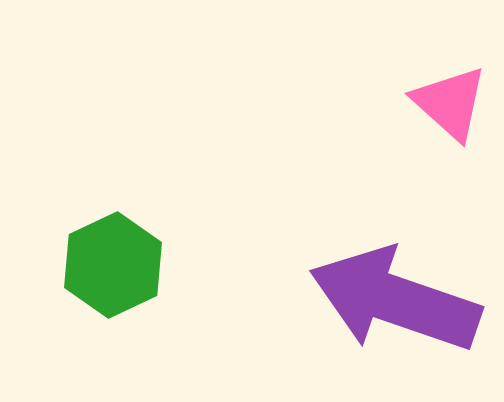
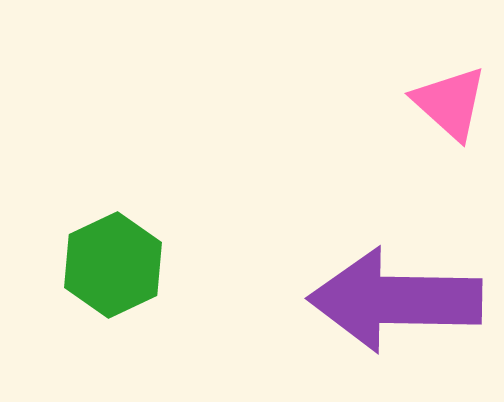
purple arrow: rotated 18 degrees counterclockwise
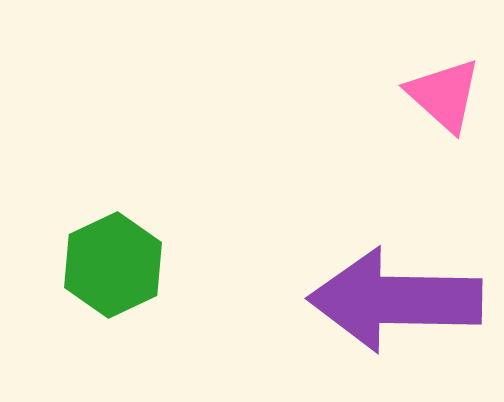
pink triangle: moved 6 px left, 8 px up
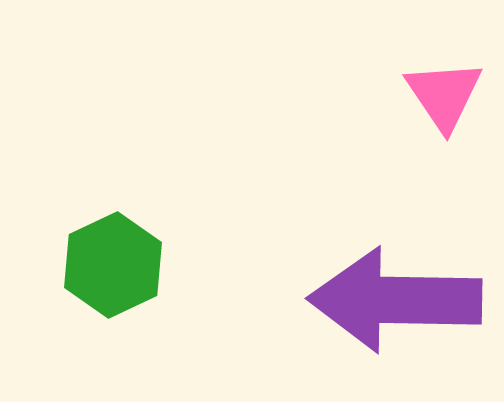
pink triangle: rotated 14 degrees clockwise
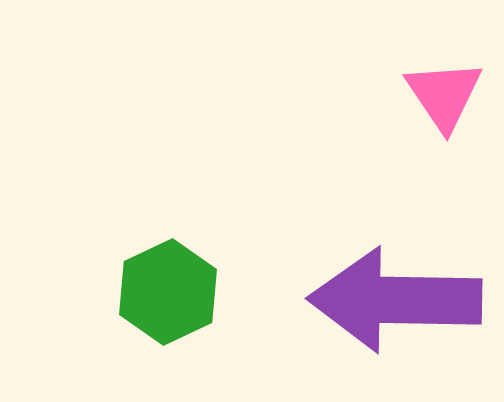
green hexagon: moved 55 px right, 27 px down
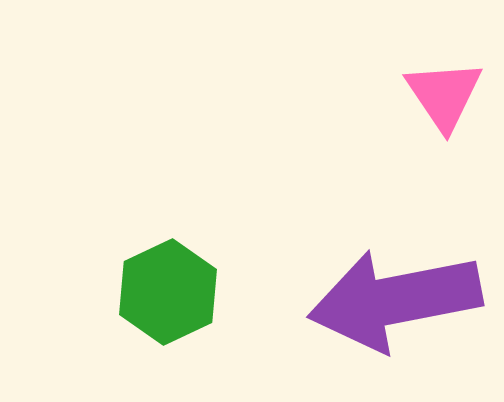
purple arrow: rotated 12 degrees counterclockwise
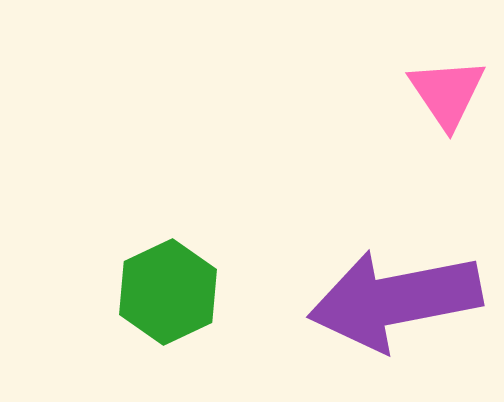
pink triangle: moved 3 px right, 2 px up
